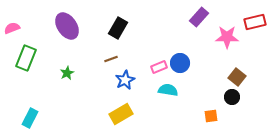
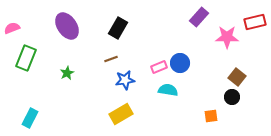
blue star: rotated 18 degrees clockwise
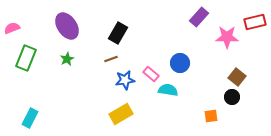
black rectangle: moved 5 px down
pink rectangle: moved 8 px left, 7 px down; rotated 63 degrees clockwise
green star: moved 14 px up
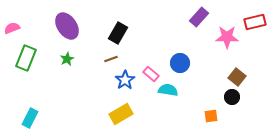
blue star: rotated 24 degrees counterclockwise
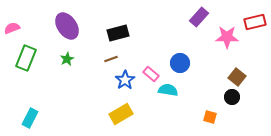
black rectangle: rotated 45 degrees clockwise
orange square: moved 1 px left, 1 px down; rotated 24 degrees clockwise
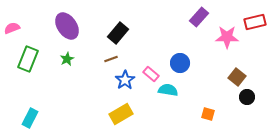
black rectangle: rotated 35 degrees counterclockwise
green rectangle: moved 2 px right, 1 px down
black circle: moved 15 px right
orange square: moved 2 px left, 3 px up
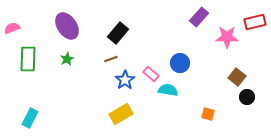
green rectangle: rotated 20 degrees counterclockwise
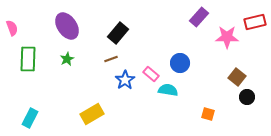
pink semicircle: rotated 91 degrees clockwise
yellow rectangle: moved 29 px left
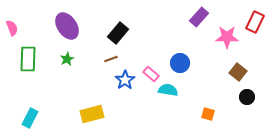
red rectangle: rotated 50 degrees counterclockwise
brown square: moved 1 px right, 5 px up
yellow rectangle: rotated 15 degrees clockwise
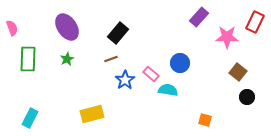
purple ellipse: moved 1 px down
orange square: moved 3 px left, 6 px down
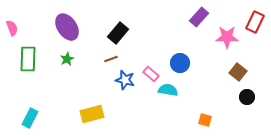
blue star: rotated 24 degrees counterclockwise
